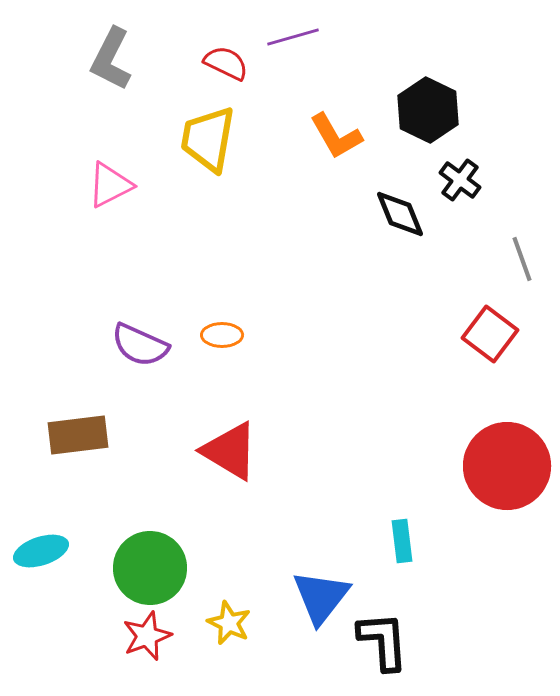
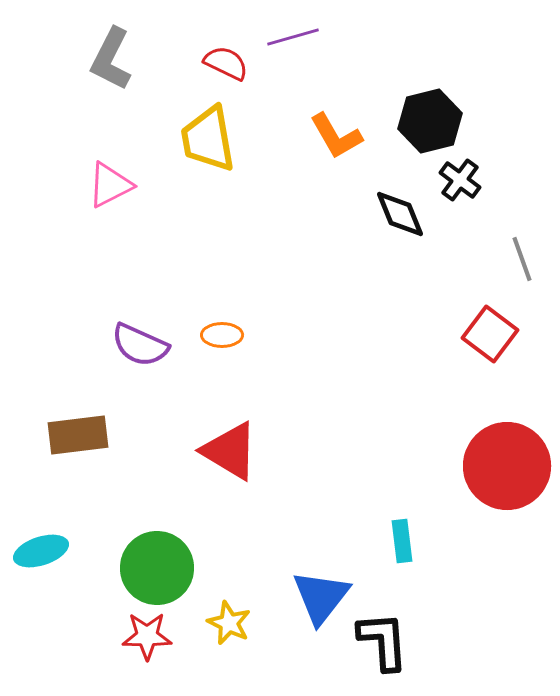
black hexagon: moved 2 px right, 11 px down; rotated 20 degrees clockwise
yellow trapezoid: rotated 20 degrees counterclockwise
green circle: moved 7 px right
red star: rotated 21 degrees clockwise
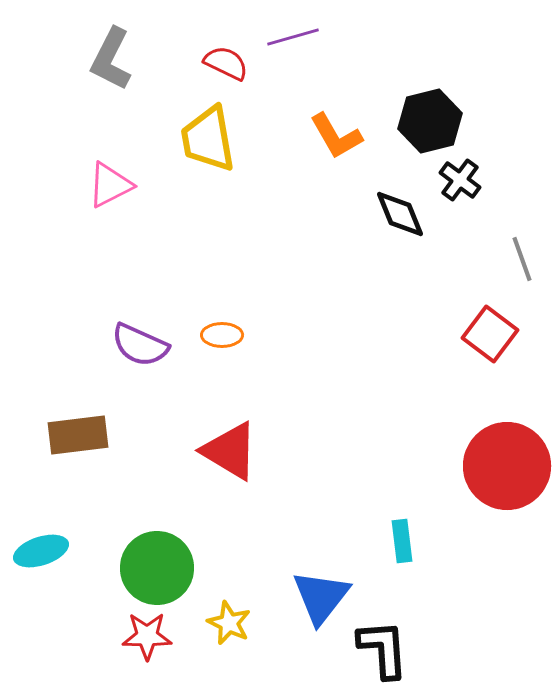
black L-shape: moved 8 px down
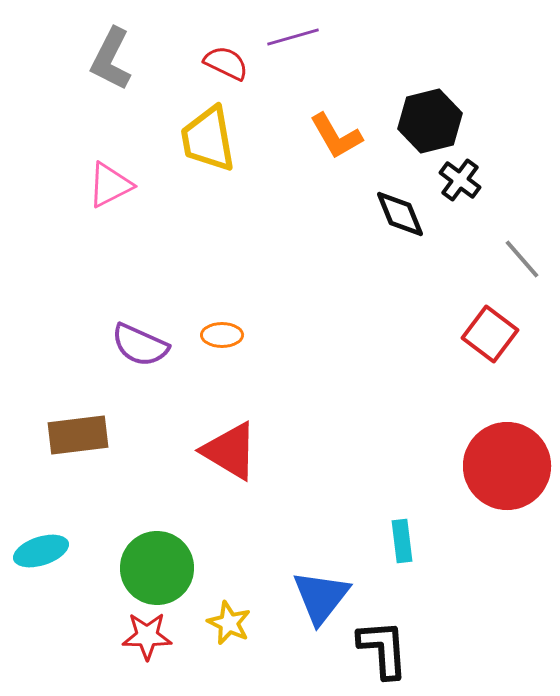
gray line: rotated 21 degrees counterclockwise
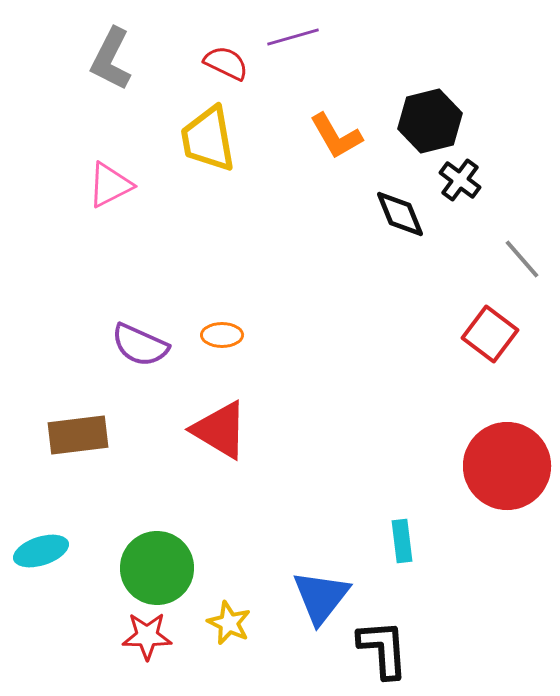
red triangle: moved 10 px left, 21 px up
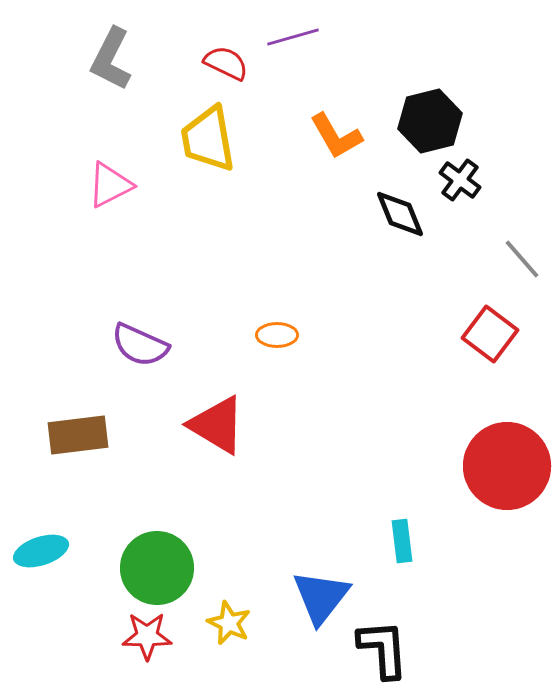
orange ellipse: moved 55 px right
red triangle: moved 3 px left, 5 px up
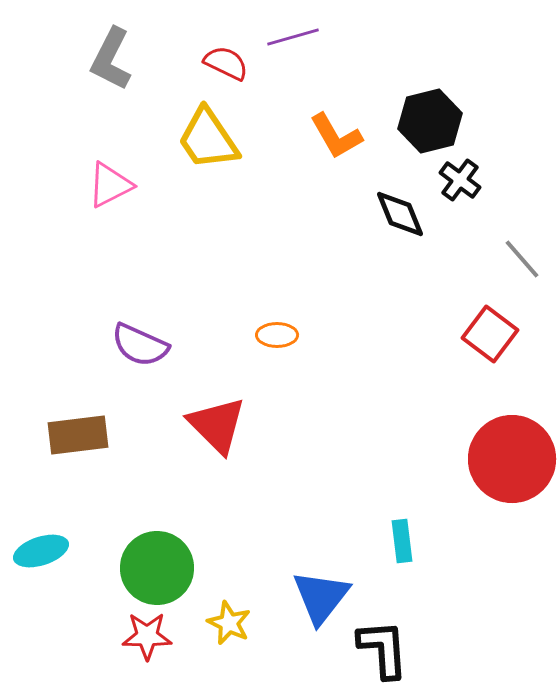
yellow trapezoid: rotated 24 degrees counterclockwise
red triangle: rotated 14 degrees clockwise
red circle: moved 5 px right, 7 px up
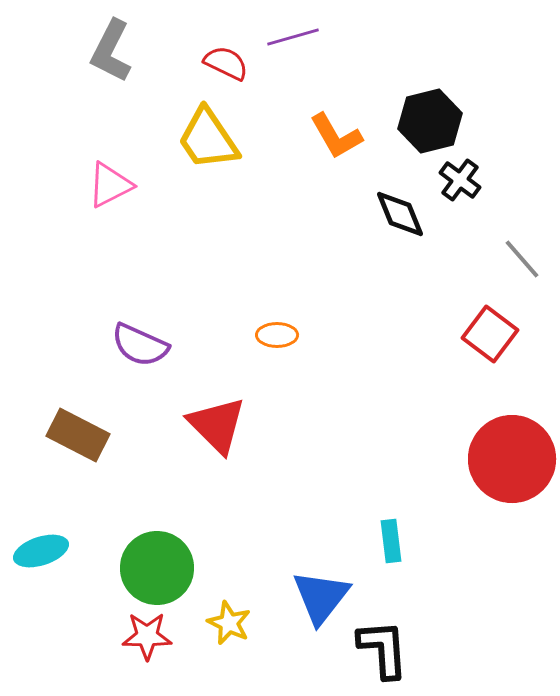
gray L-shape: moved 8 px up
brown rectangle: rotated 34 degrees clockwise
cyan rectangle: moved 11 px left
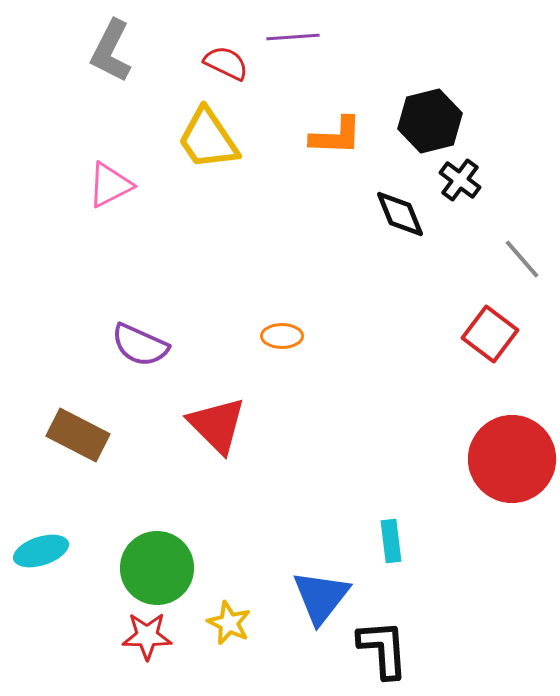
purple line: rotated 12 degrees clockwise
orange L-shape: rotated 58 degrees counterclockwise
orange ellipse: moved 5 px right, 1 px down
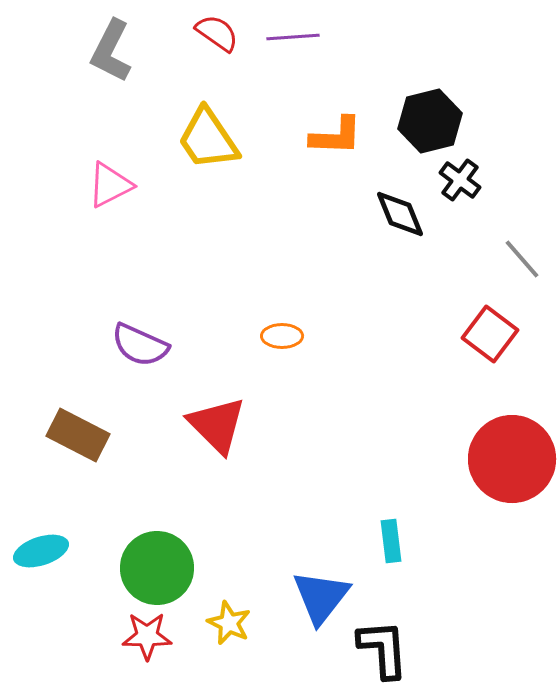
red semicircle: moved 9 px left, 30 px up; rotated 9 degrees clockwise
